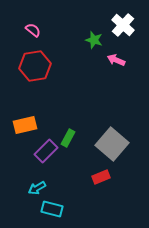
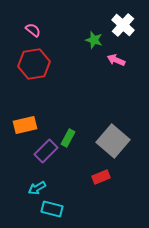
red hexagon: moved 1 px left, 2 px up
gray square: moved 1 px right, 3 px up
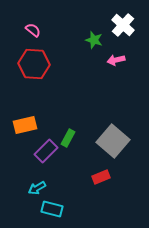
pink arrow: rotated 36 degrees counterclockwise
red hexagon: rotated 12 degrees clockwise
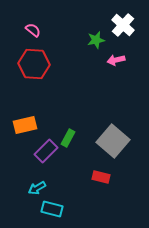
green star: moved 2 px right; rotated 30 degrees counterclockwise
red rectangle: rotated 36 degrees clockwise
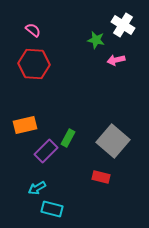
white cross: rotated 10 degrees counterclockwise
green star: rotated 24 degrees clockwise
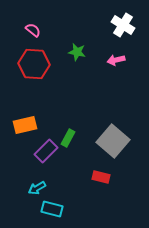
green star: moved 19 px left, 12 px down
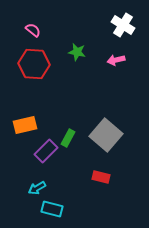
gray square: moved 7 px left, 6 px up
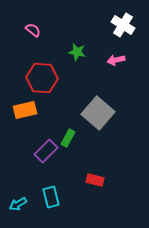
red hexagon: moved 8 px right, 14 px down
orange rectangle: moved 15 px up
gray square: moved 8 px left, 22 px up
red rectangle: moved 6 px left, 3 px down
cyan arrow: moved 19 px left, 16 px down
cyan rectangle: moved 1 px left, 12 px up; rotated 60 degrees clockwise
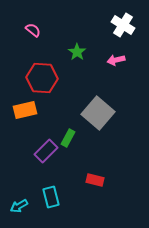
green star: rotated 24 degrees clockwise
cyan arrow: moved 1 px right, 2 px down
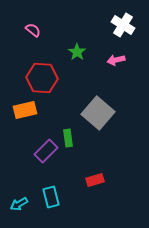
green rectangle: rotated 36 degrees counterclockwise
red rectangle: rotated 30 degrees counterclockwise
cyan arrow: moved 2 px up
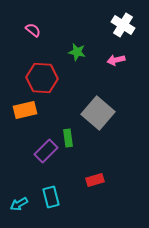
green star: rotated 24 degrees counterclockwise
